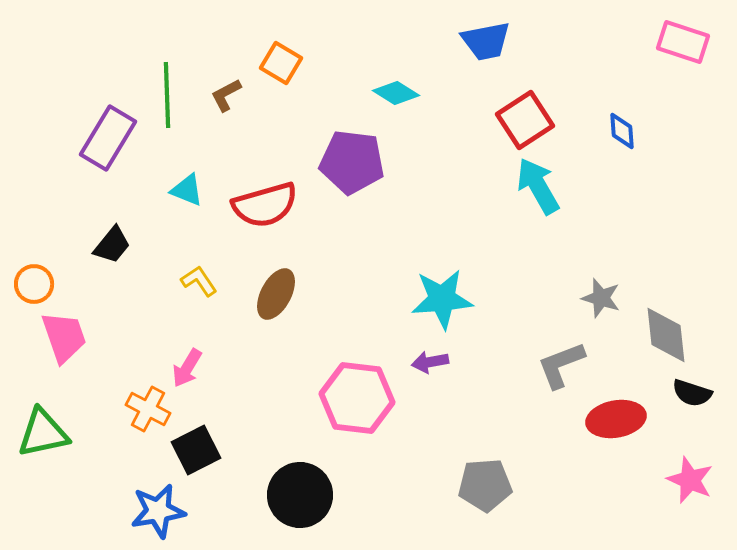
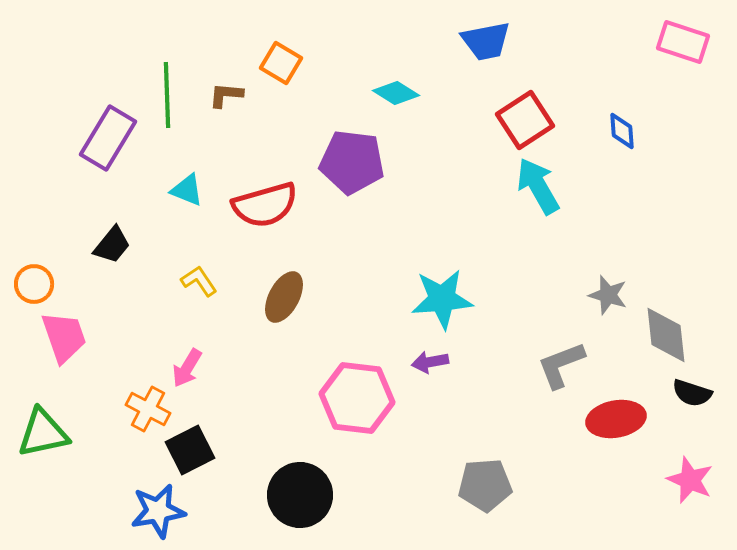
brown L-shape: rotated 33 degrees clockwise
brown ellipse: moved 8 px right, 3 px down
gray star: moved 7 px right, 3 px up
black square: moved 6 px left
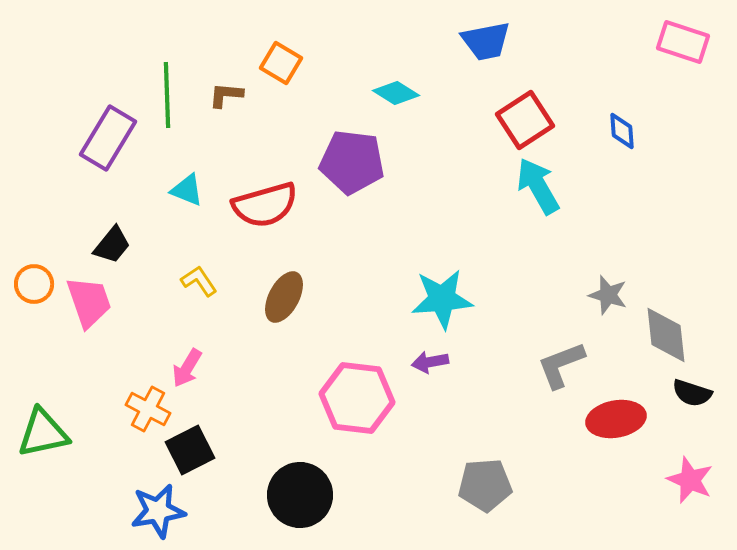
pink trapezoid: moved 25 px right, 35 px up
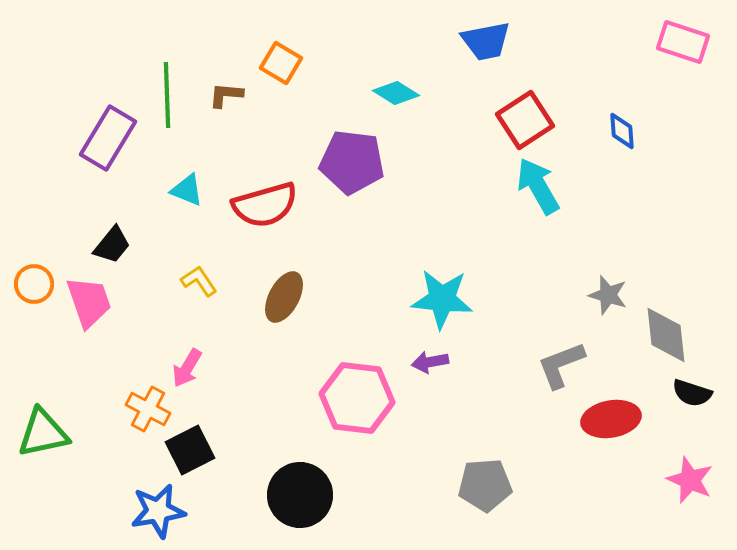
cyan star: rotated 10 degrees clockwise
red ellipse: moved 5 px left
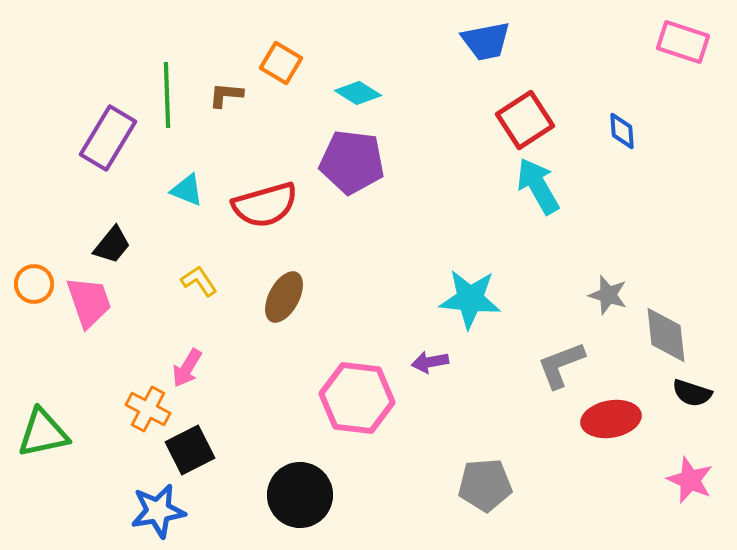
cyan diamond: moved 38 px left
cyan star: moved 28 px right
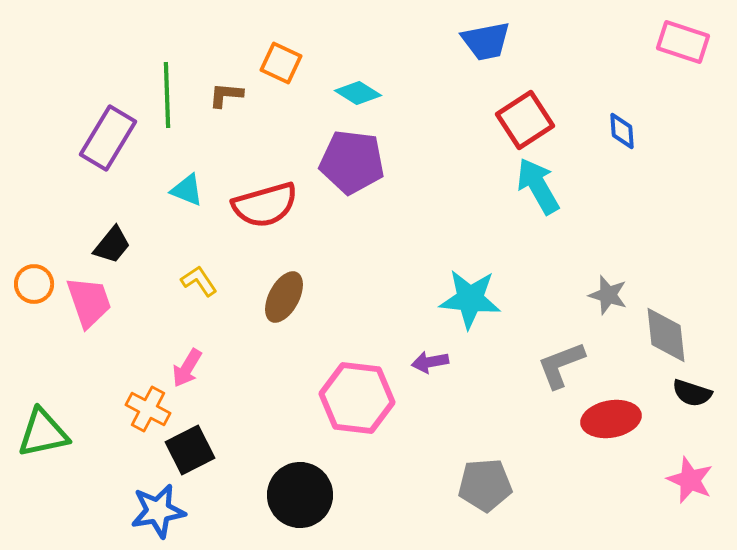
orange square: rotated 6 degrees counterclockwise
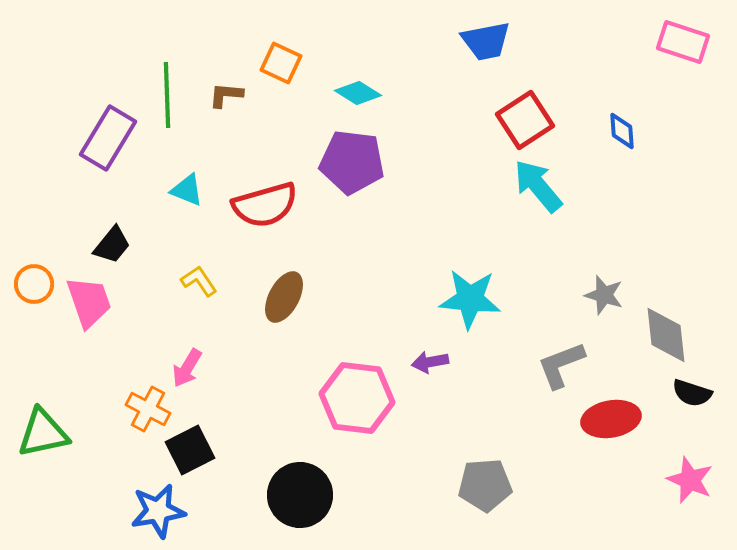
cyan arrow: rotated 10 degrees counterclockwise
gray star: moved 4 px left
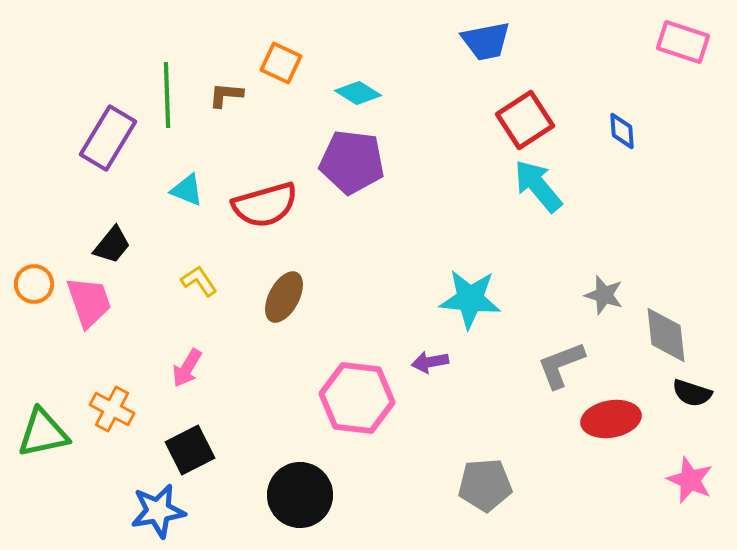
orange cross: moved 36 px left
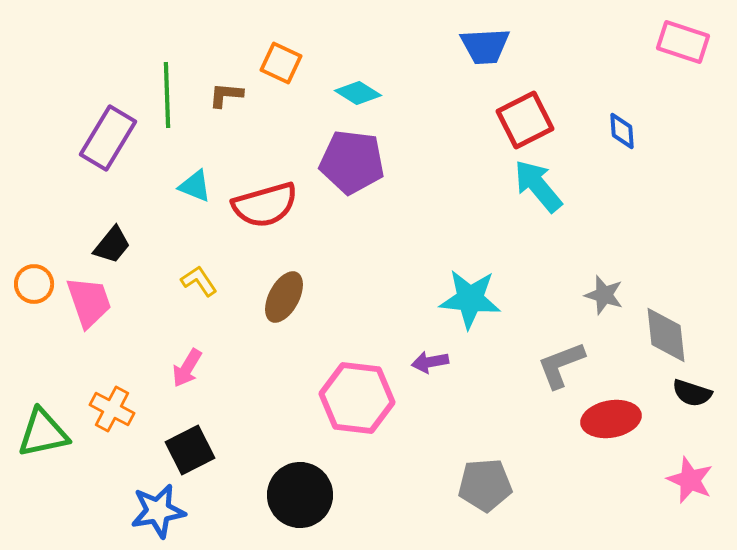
blue trapezoid: moved 1 px left, 5 px down; rotated 8 degrees clockwise
red square: rotated 6 degrees clockwise
cyan triangle: moved 8 px right, 4 px up
